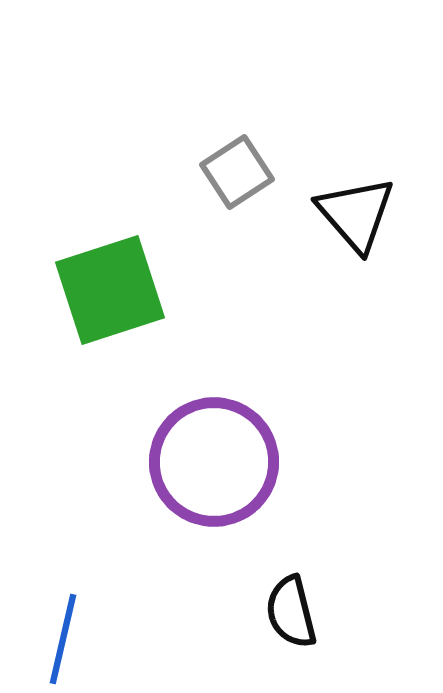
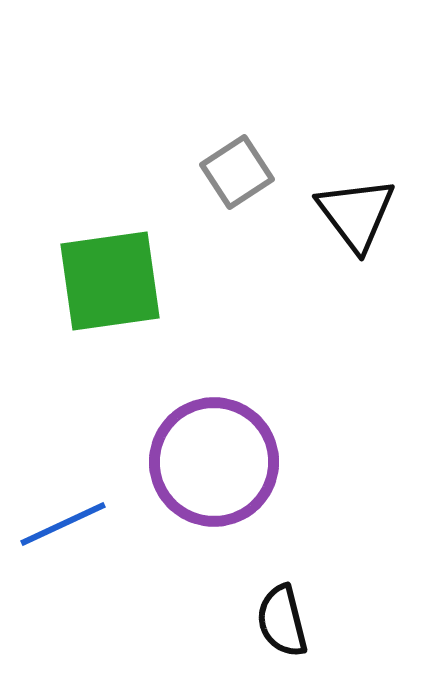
black triangle: rotated 4 degrees clockwise
green square: moved 9 px up; rotated 10 degrees clockwise
black semicircle: moved 9 px left, 9 px down
blue line: moved 115 px up; rotated 52 degrees clockwise
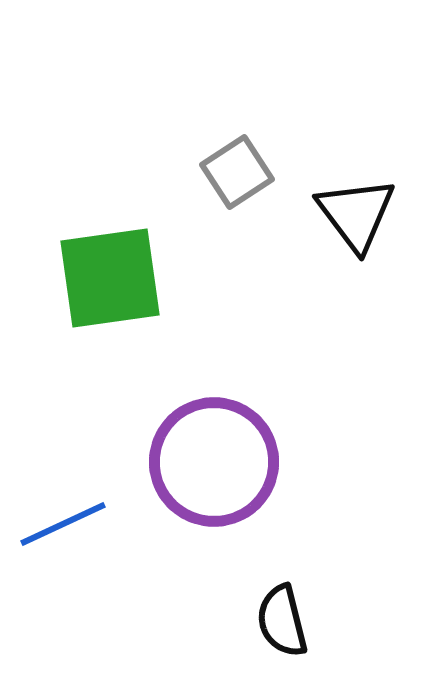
green square: moved 3 px up
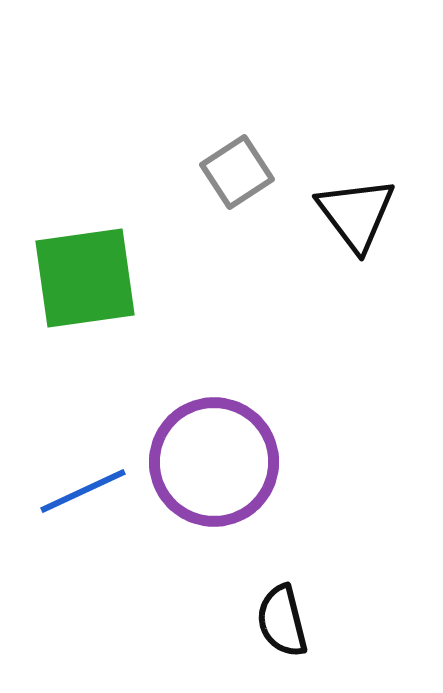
green square: moved 25 px left
blue line: moved 20 px right, 33 px up
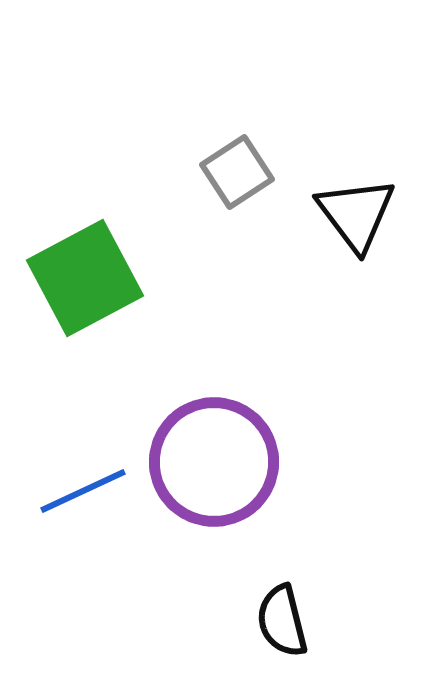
green square: rotated 20 degrees counterclockwise
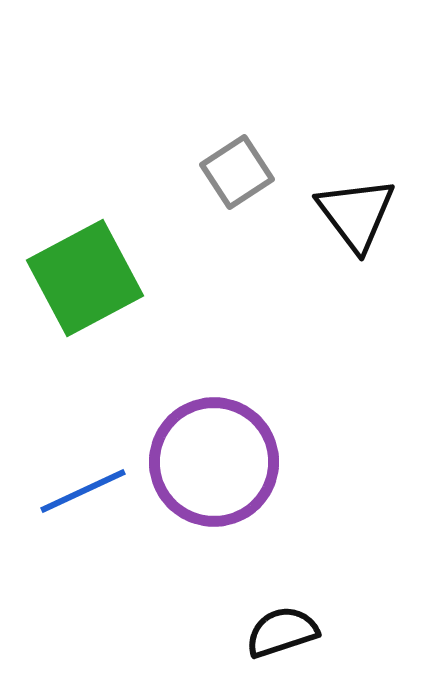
black semicircle: moved 11 px down; rotated 86 degrees clockwise
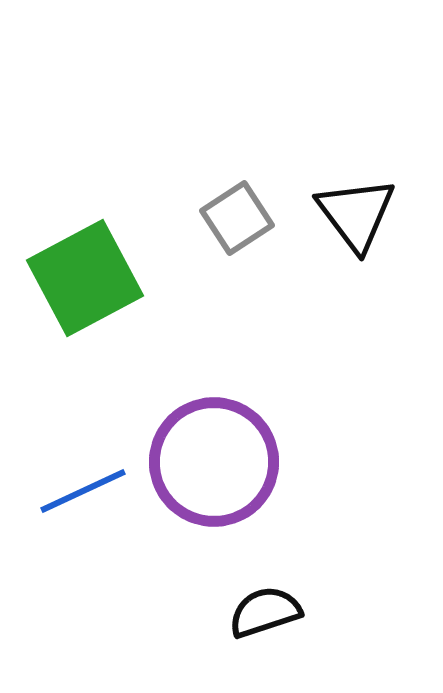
gray square: moved 46 px down
black semicircle: moved 17 px left, 20 px up
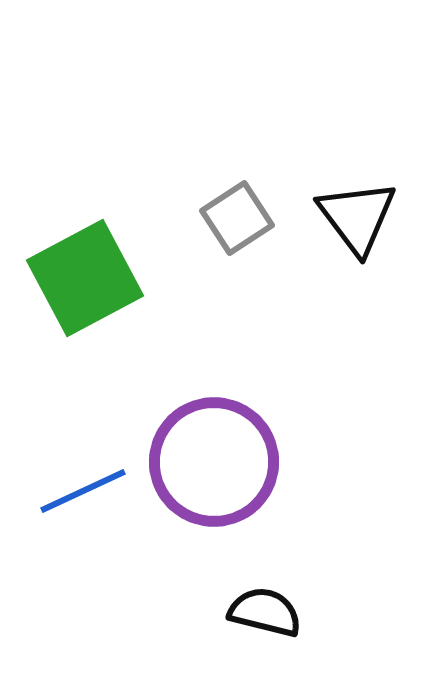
black triangle: moved 1 px right, 3 px down
black semicircle: rotated 32 degrees clockwise
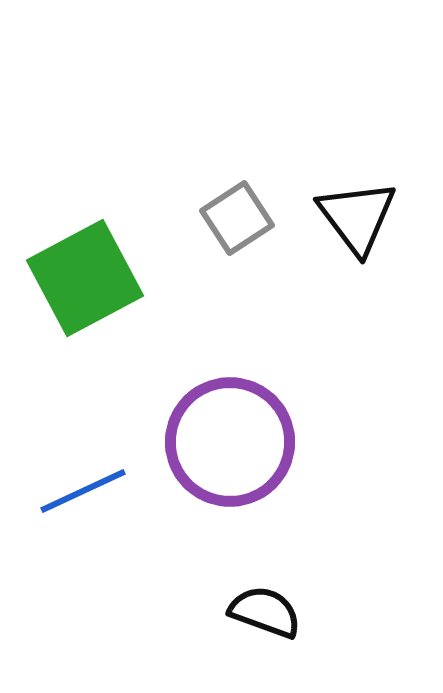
purple circle: moved 16 px right, 20 px up
black semicircle: rotated 6 degrees clockwise
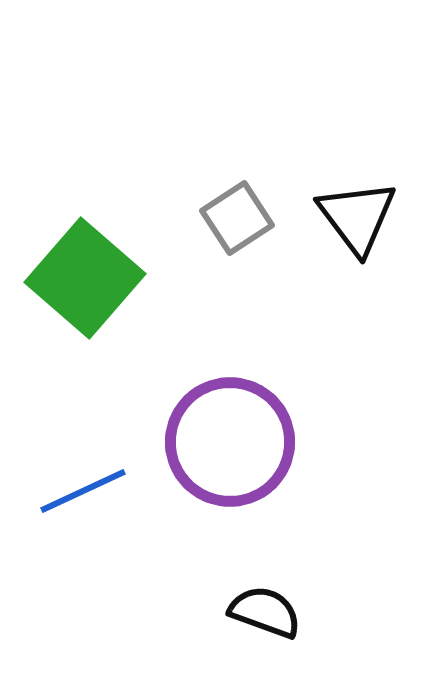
green square: rotated 21 degrees counterclockwise
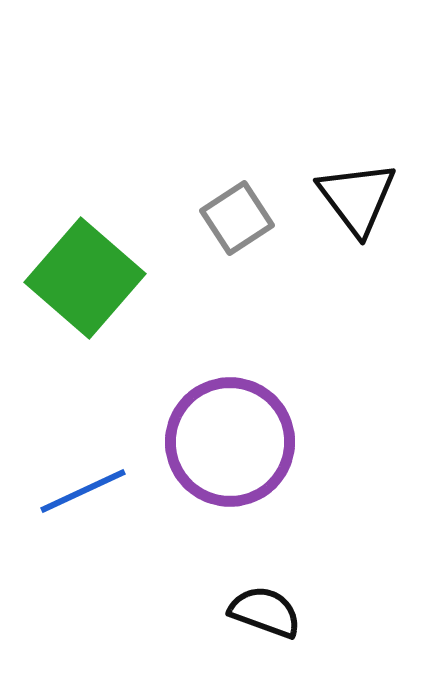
black triangle: moved 19 px up
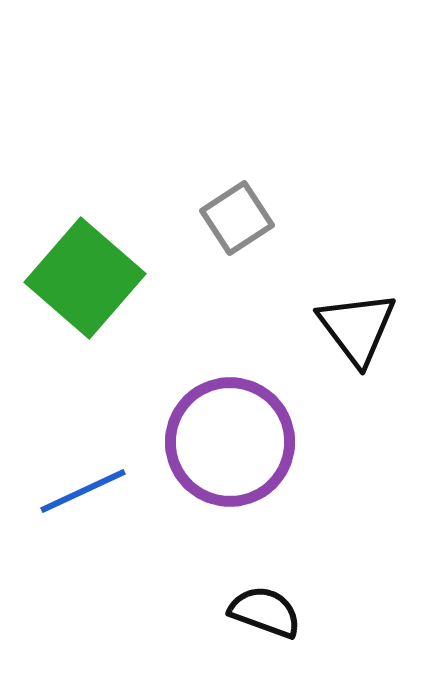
black triangle: moved 130 px down
